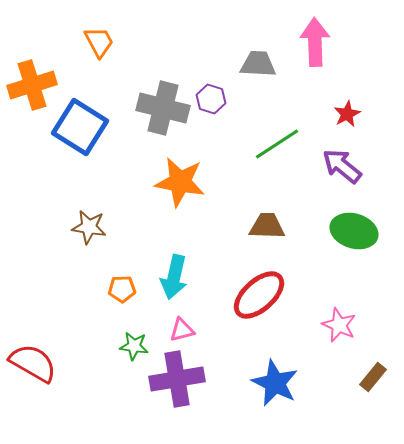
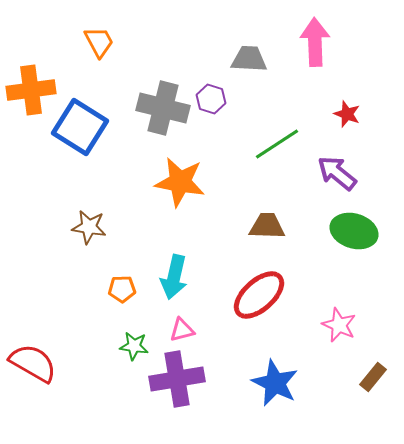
gray trapezoid: moved 9 px left, 5 px up
orange cross: moved 1 px left, 5 px down; rotated 9 degrees clockwise
red star: rotated 24 degrees counterclockwise
purple arrow: moved 5 px left, 7 px down
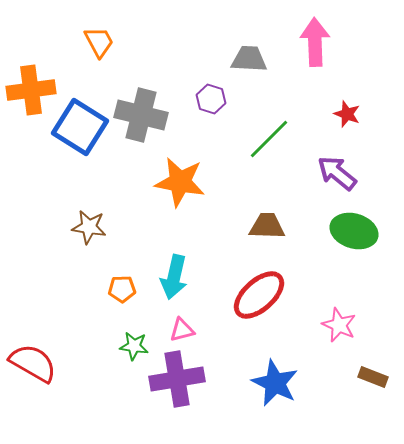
gray cross: moved 22 px left, 7 px down
green line: moved 8 px left, 5 px up; rotated 12 degrees counterclockwise
brown rectangle: rotated 72 degrees clockwise
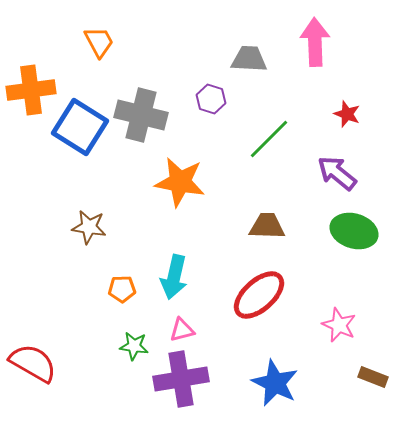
purple cross: moved 4 px right
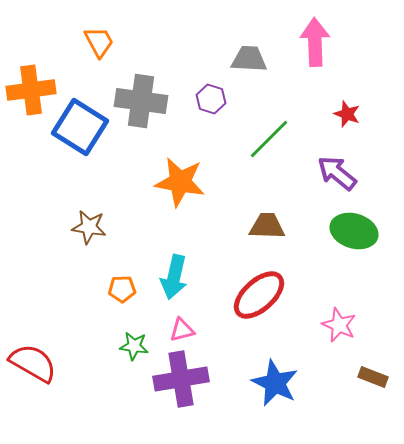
gray cross: moved 14 px up; rotated 6 degrees counterclockwise
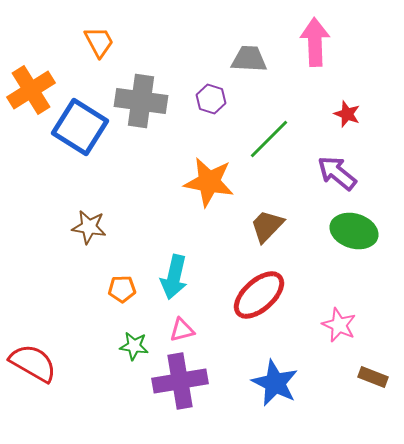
orange cross: rotated 24 degrees counterclockwise
orange star: moved 29 px right
brown trapezoid: rotated 48 degrees counterclockwise
purple cross: moved 1 px left, 2 px down
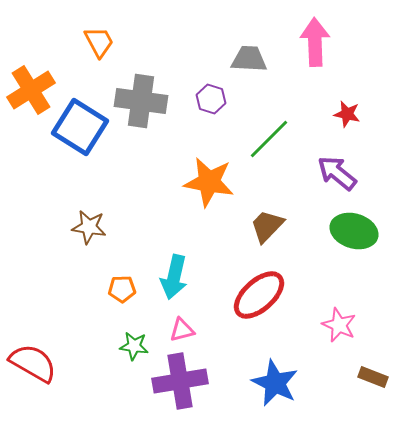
red star: rotated 8 degrees counterclockwise
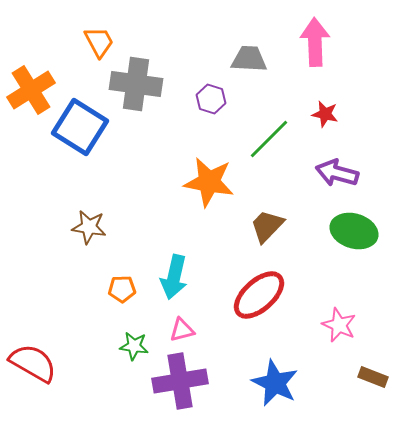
gray cross: moved 5 px left, 17 px up
red star: moved 22 px left
purple arrow: rotated 24 degrees counterclockwise
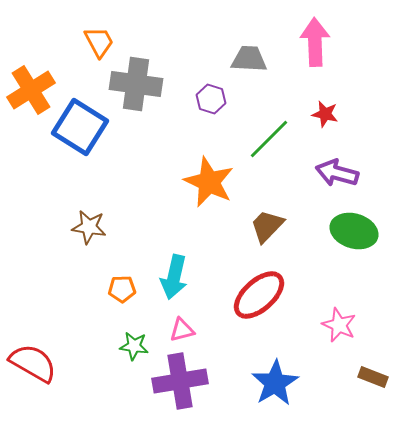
orange star: rotated 15 degrees clockwise
blue star: rotated 15 degrees clockwise
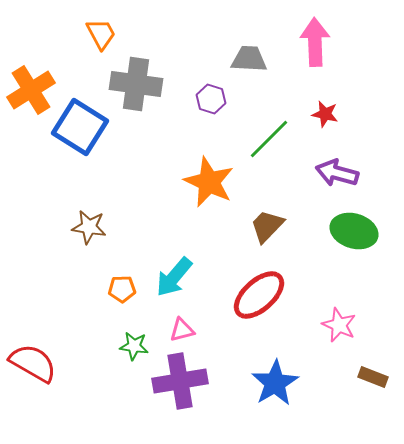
orange trapezoid: moved 2 px right, 8 px up
cyan arrow: rotated 27 degrees clockwise
